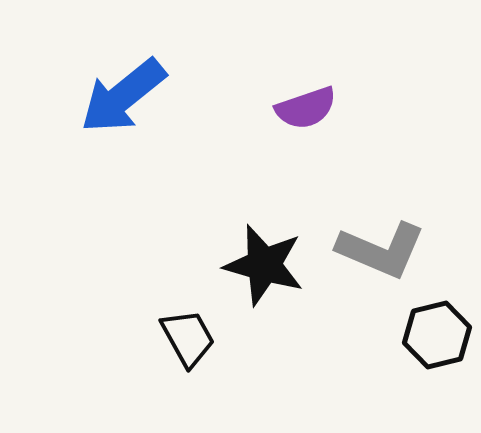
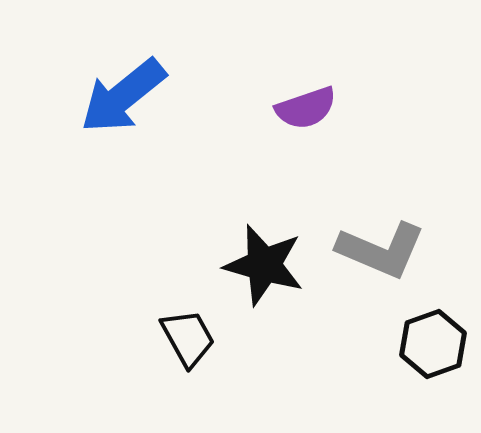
black hexagon: moved 4 px left, 9 px down; rotated 6 degrees counterclockwise
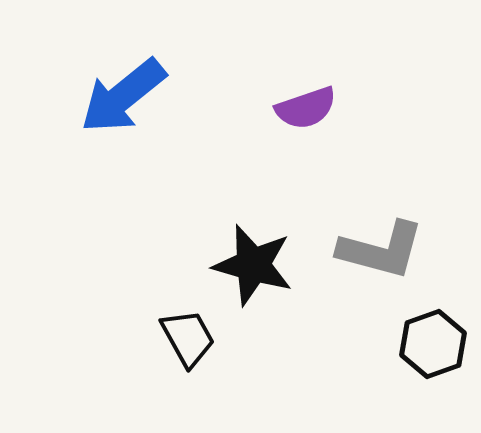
gray L-shape: rotated 8 degrees counterclockwise
black star: moved 11 px left
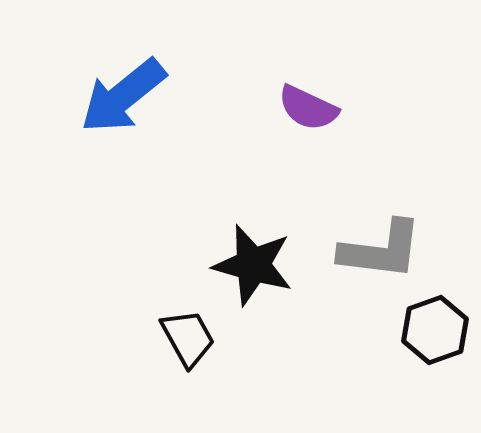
purple semicircle: moved 2 px right; rotated 44 degrees clockwise
gray L-shape: rotated 8 degrees counterclockwise
black hexagon: moved 2 px right, 14 px up
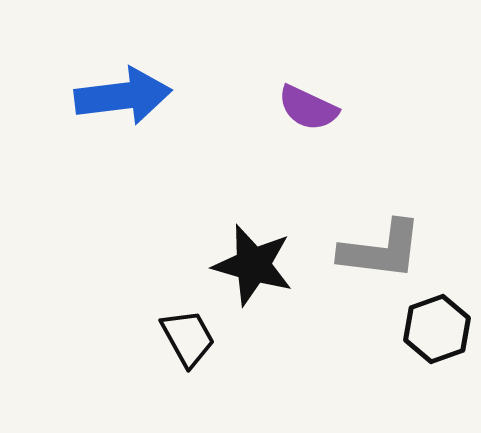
blue arrow: rotated 148 degrees counterclockwise
black hexagon: moved 2 px right, 1 px up
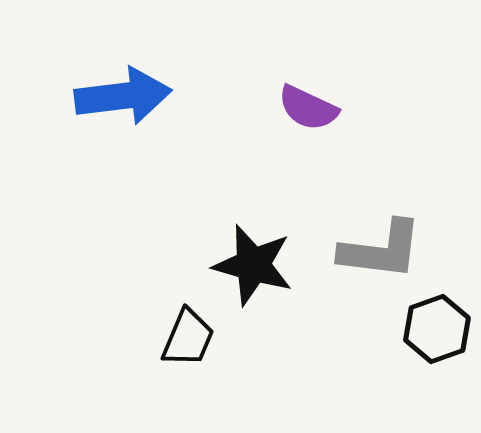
black trapezoid: rotated 52 degrees clockwise
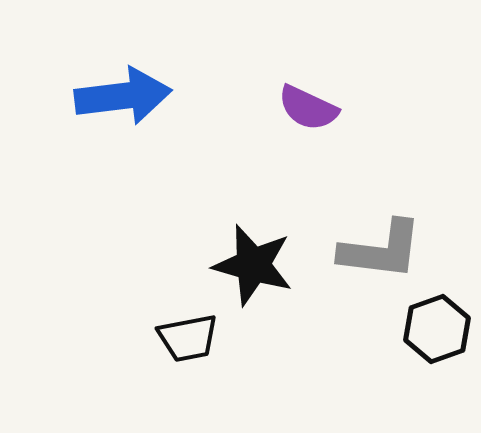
black trapezoid: rotated 56 degrees clockwise
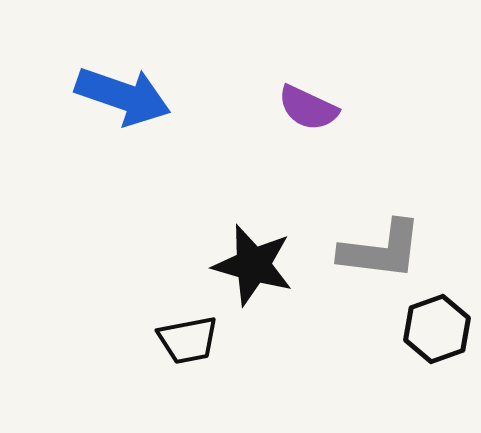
blue arrow: rotated 26 degrees clockwise
black trapezoid: moved 2 px down
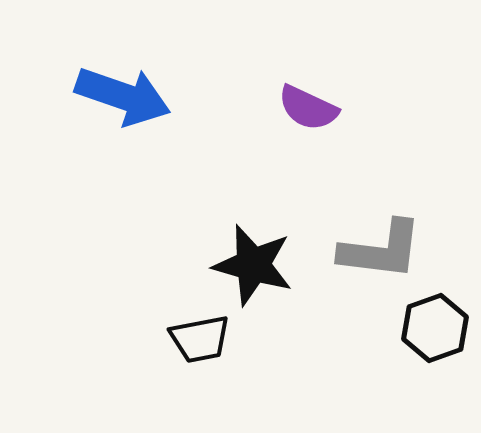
black hexagon: moved 2 px left, 1 px up
black trapezoid: moved 12 px right, 1 px up
